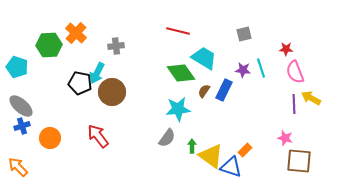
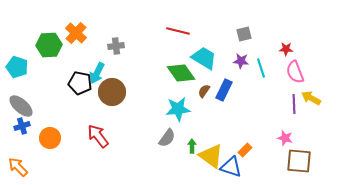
purple star: moved 2 px left, 9 px up
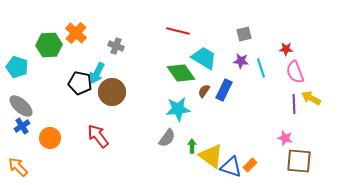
gray cross: rotated 28 degrees clockwise
blue cross: rotated 14 degrees counterclockwise
orange rectangle: moved 5 px right, 15 px down
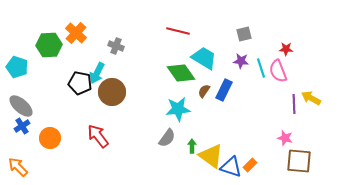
pink semicircle: moved 17 px left, 1 px up
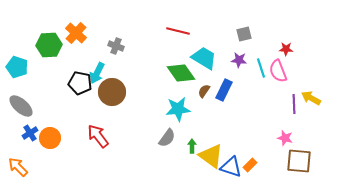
purple star: moved 2 px left, 1 px up
blue cross: moved 8 px right, 7 px down
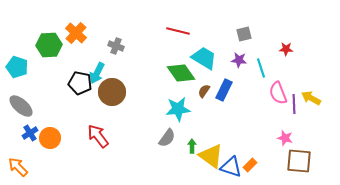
pink semicircle: moved 22 px down
